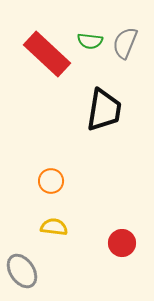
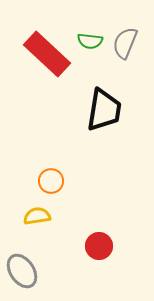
yellow semicircle: moved 17 px left, 11 px up; rotated 16 degrees counterclockwise
red circle: moved 23 px left, 3 px down
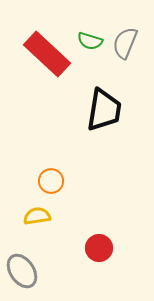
green semicircle: rotated 10 degrees clockwise
red circle: moved 2 px down
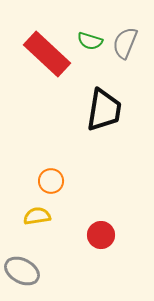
red circle: moved 2 px right, 13 px up
gray ellipse: rotated 28 degrees counterclockwise
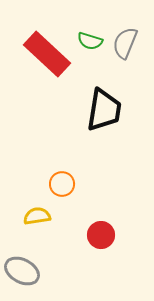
orange circle: moved 11 px right, 3 px down
